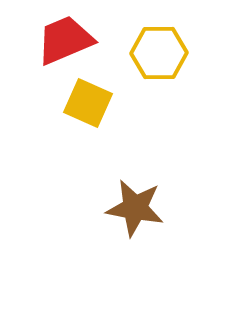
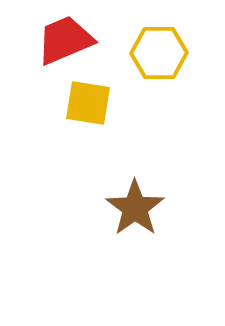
yellow square: rotated 15 degrees counterclockwise
brown star: rotated 26 degrees clockwise
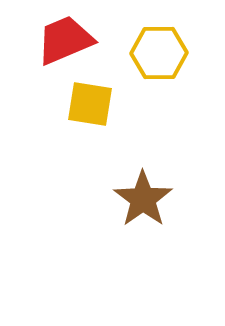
yellow square: moved 2 px right, 1 px down
brown star: moved 8 px right, 9 px up
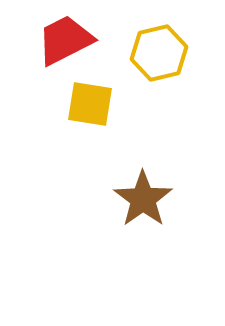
red trapezoid: rotated 4 degrees counterclockwise
yellow hexagon: rotated 12 degrees counterclockwise
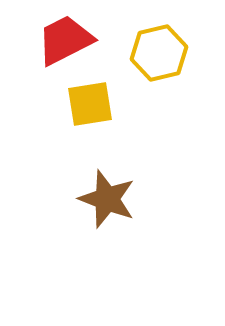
yellow square: rotated 18 degrees counterclockwise
brown star: moved 36 px left; rotated 16 degrees counterclockwise
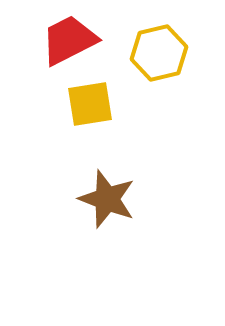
red trapezoid: moved 4 px right
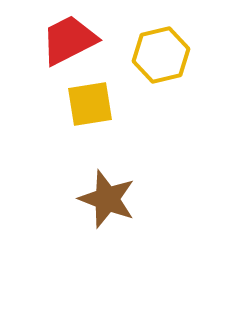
yellow hexagon: moved 2 px right, 2 px down
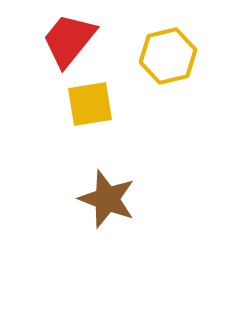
red trapezoid: rotated 24 degrees counterclockwise
yellow hexagon: moved 7 px right, 1 px down
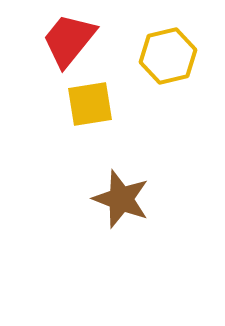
brown star: moved 14 px right
